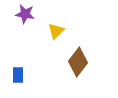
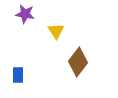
yellow triangle: rotated 18 degrees counterclockwise
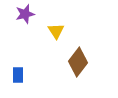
purple star: rotated 24 degrees counterclockwise
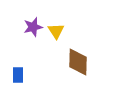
purple star: moved 8 px right, 13 px down
brown diamond: rotated 36 degrees counterclockwise
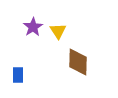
purple star: rotated 18 degrees counterclockwise
yellow triangle: moved 2 px right
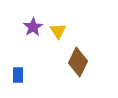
brown diamond: rotated 24 degrees clockwise
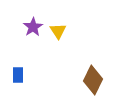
brown diamond: moved 15 px right, 18 px down
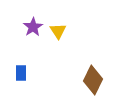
blue rectangle: moved 3 px right, 2 px up
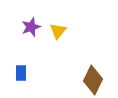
purple star: moved 2 px left; rotated 12 degrees clockwise
yellow triangle: rotated 12 degrees clockwise
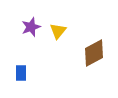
brown diamond: moved 1 px right, 27 px up; rotated 36 degrees clockwise
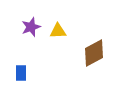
yellow triangle: rotated 48 degrees clockwise
